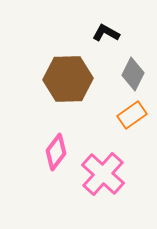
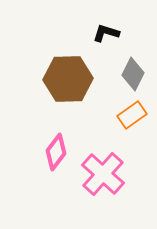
black L-shape: rotated 12 degrees counterclockwise
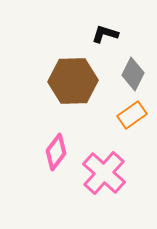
black L-shape: moved 1 px left, 1 px down
brown hexagon: moved 5 px right, 2 px down
pink cross: moved 1 px right, 1 px up
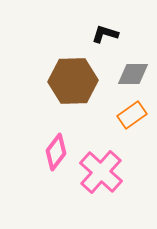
gray diamond: rotated 64 degrees clockwise
pink cross: moved 3 px left, 1 px up
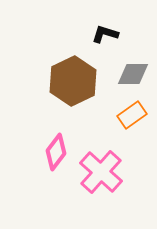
brown hexagon: rotated 24 degrees counterclockwise
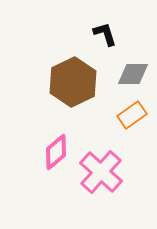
black L-shape: rotated 56 degrees clockwise
brown hexagon: moved 1 px down
pink diamond: rotated 12 degrees clockwise
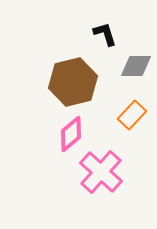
gray diamond: moved 3 px right, 8 px up
brown hexagon: rotated 12 degrees clockwise
orange rectangle: rotated 12 degrees counterclockwise
pink diamond: moved 15 px right, 18 px up
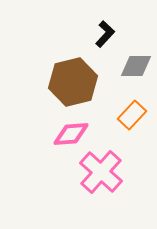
black L-shape: rotated 60 degrees clockwise
pink diamond: rotated 36 degrees clockwise
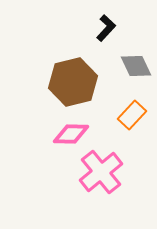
black L-shape: moved 1 px right, 6 px up
gray diamond: rotated 64 degrees clockwise
pink diamond: rotated 6 degrees clockwise
pink cross: rotated 9 degrees clockwise
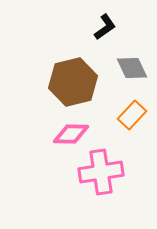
black L-shape: moved 1 px left, 1 px up; rotated 12 degrees clockwise
gray diamond: moved 4 px left, 2 px down
pink cross: rotated 30 degrees clockwise
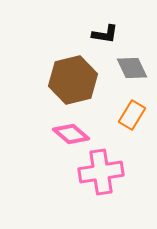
black L-shape: moved 7 px down; rotated 44 degrees clockwise
brown hexagon: moved 2 px up
orange rectangle: rotated 12 degrees counterclockwise
pink diamond: rotated 39 degrees clockwise
